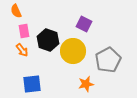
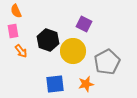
pink rectangle: moved 11 px left
orange arrow: moved 1 px left, 1 px down
gray pentagon: moved 1 px left, 2 px down
blue square: moved 23 px right
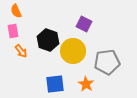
gray pentagon: rotated 20 degrees clockwise
orange star: rotated 28 degrees counterclockwise
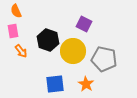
gray pentagon: moved 3 px left, 3 px up; rotated 20 degrees clockwise
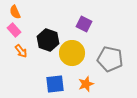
orange semicircle: moved 1 px left, 1 px down
pink rectangle: moved 1 px right, 1 px up; rotated 32 degrees counterclockwise
yellow circle: moved 1 px left, 2 px down
gray pentagon: moved 6 px right
orange star: rotated 21 degrees clockwise
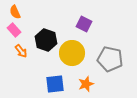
black hexagon: moved 2 px left
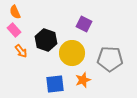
gray pentagon: rotated 10 degrees counterclockwise
orange star: moved 3 px left, 4 px up
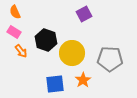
purple square: moved 10 px up; rotated 35 degrees clockwise
pink rectangle: moved 2 px down; rotated 16 degrees counterclockwise
orange star: rotated 14 degrees counterclockwise
